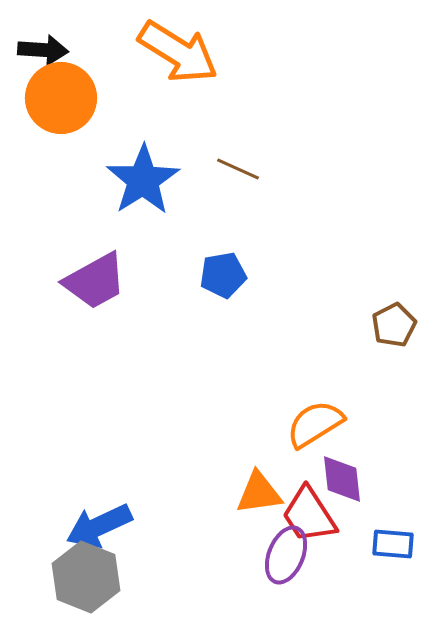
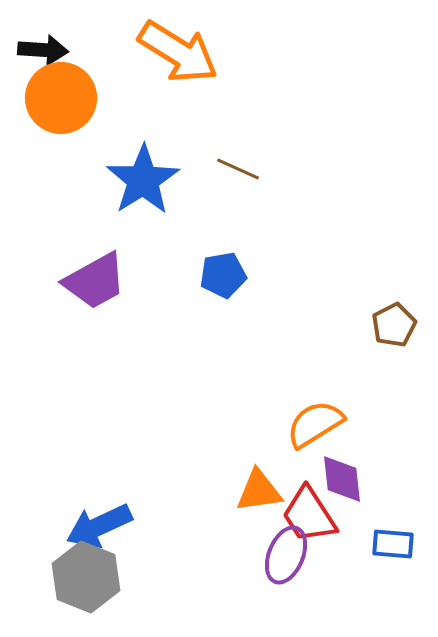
orange triangle: moved 2 px up
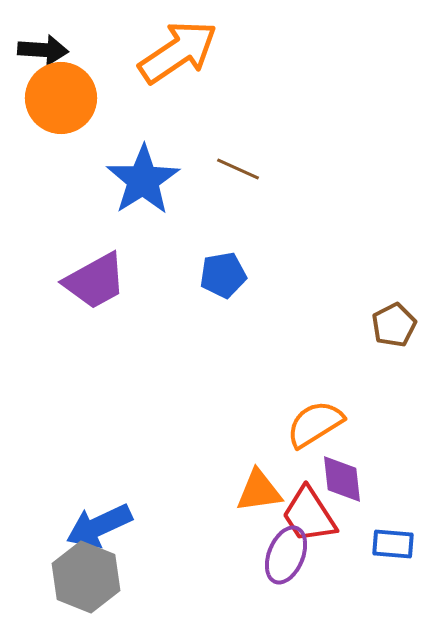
orange arrow: rotated 66 degrees counterclockwise
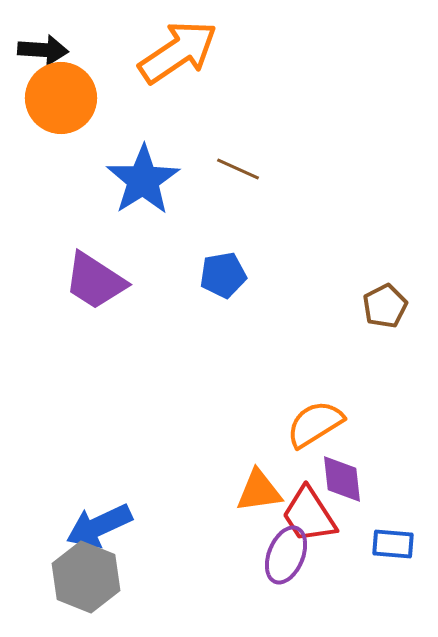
purple trapezoid: rotated 62 degrees clockwise
brown pentagon: moved 9 px left, 19 px up
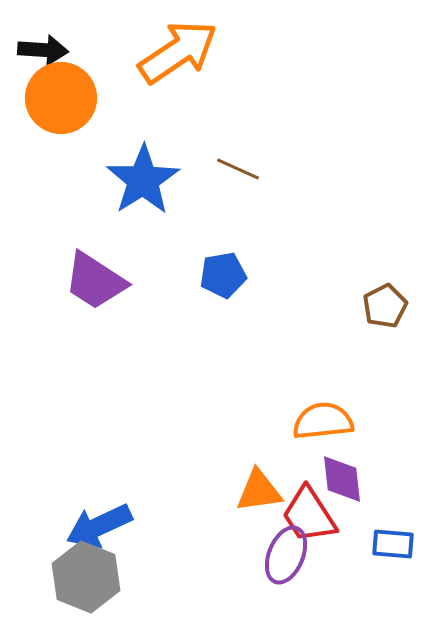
orange semicircle: moved 8 px right, 3 px up; rotated 26 degrees clockwise
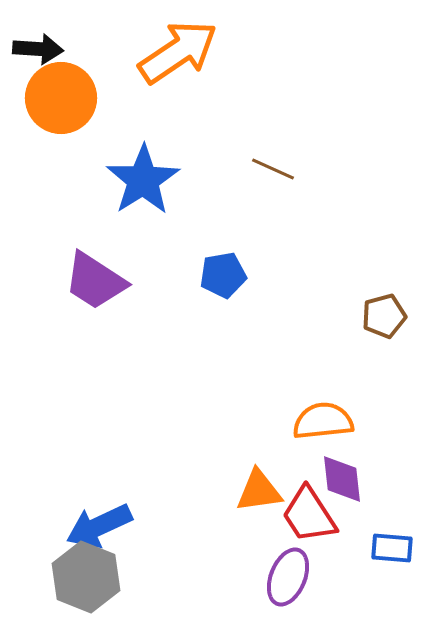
black arrow: moved 5 px left, 1 px up
brown line: moved 35 px right
brown pentagon: moved 1 px left, 10 px down; rotated 12 degrees clockwise
blue rectangle: moved 1 px left, 4 px down
purple ellipse: moved 2 px right, 22 px down
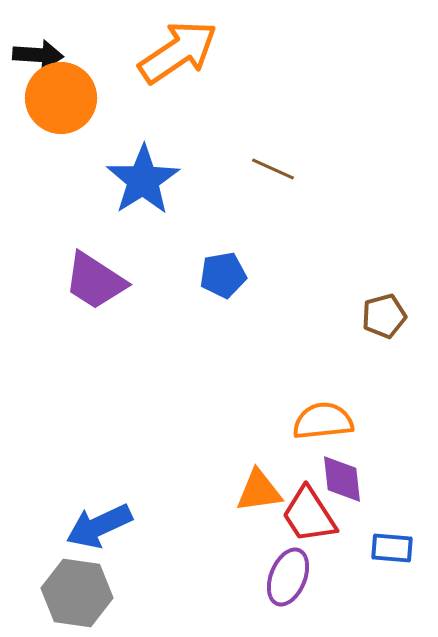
black arrow: moved 6 px down
gray hexagon: moved 9 px left, 16 px down; rotated 14 degrees counterclockwise
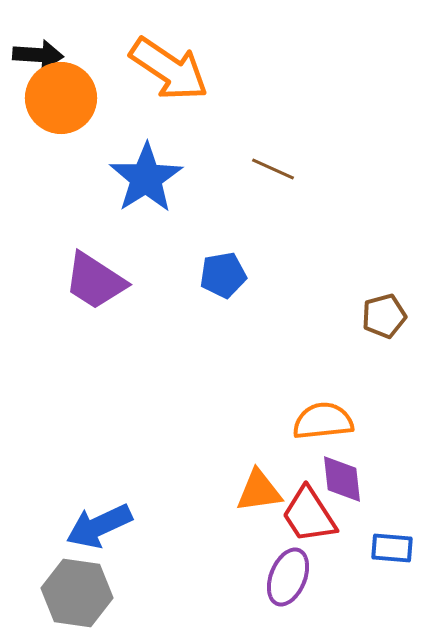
orange arrow: moved 9 px left, 17 px down; rotated 68 degrees clockwise
blue star: moved 3 px right, 2 px up
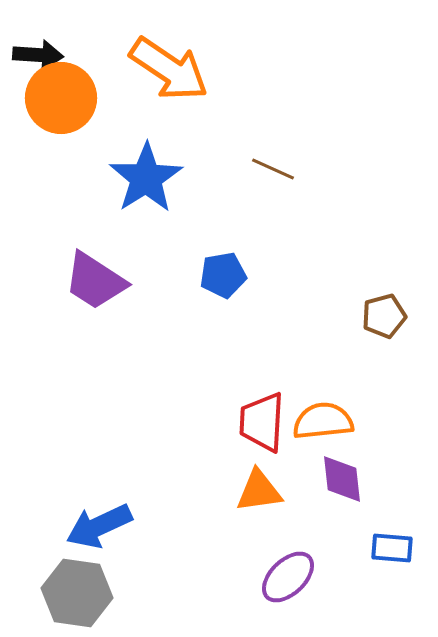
red trapezoid: moved 47 px left, 93 px up; rotated 36 degrees clockwise
purple ellipse: rotated 24 degrees clockwise
